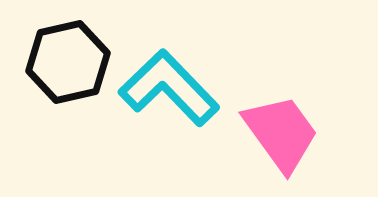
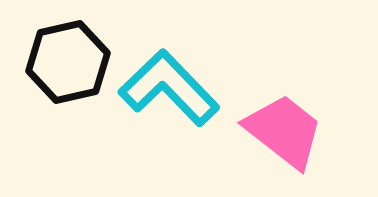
pink trapezoid: moved 3 px right, 2 px up; rotated 16 degrees counterclockwise
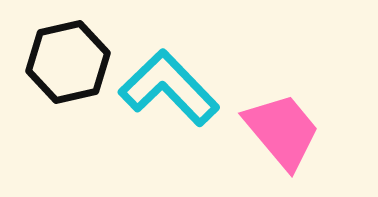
pink trapezoid: moved 2 px left; rotated 12 degrees clockwise
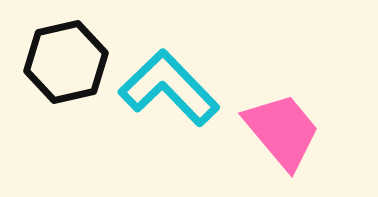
black hexagon: moved 2 px left
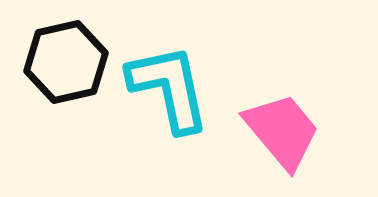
cyan L-shape: rotated 32 degrees clockwise
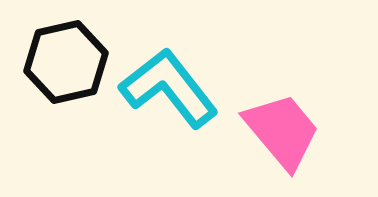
cyan L-shape: rotated 26 degrees counterclockwise
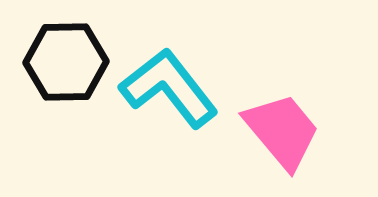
black hexagon: rotated 12 degrees clockwise
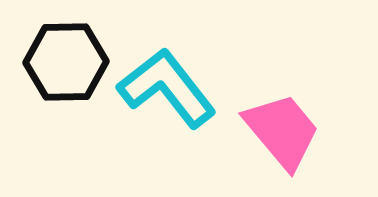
cyan L-shape: moved 2 px left
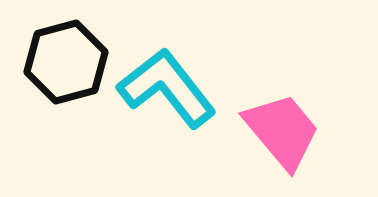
black hexagon: rotated 14 degrees counterclockwise
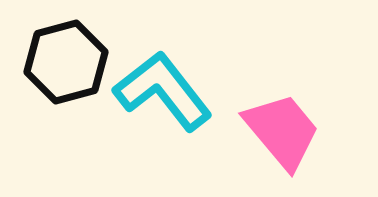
cyan L-shape: moved 4 px left, 3 px down
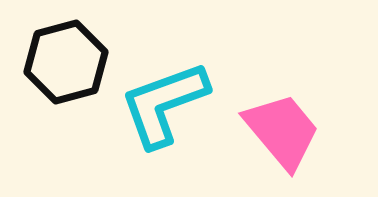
cyan L-shape: moved 1 px right, 13 px down; rotated 72 degrees counterclockwise
